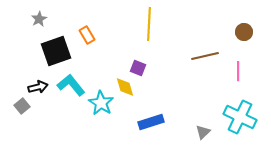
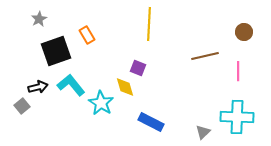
cyan cross: moved 3 px left; rotated 24 degrees counterclockwise
blue rectangle: rotated 45 degrees clockwise
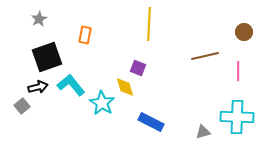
orange rectangle: moved 2 px left; rotated 42 degrees clockwise
black square: moved 9 px left, 6 px down
cyan star: moved 1 px right
gray triangle: rotated 28 degrees clockwise
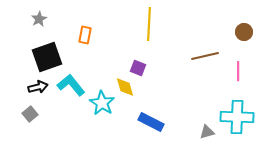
gray square: moved 8 px right, 8 px down
gray triangle: moved 4 px right
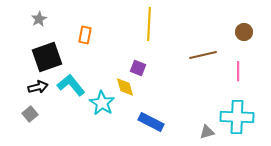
brown line: moved 2 px left, 1 px up
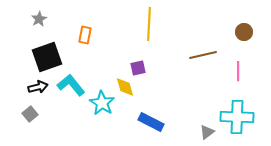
purple square: rotated 35 degrees counterclockwise
gray triangle: rotated 21 degrees counterclockwise
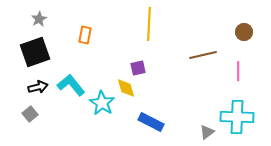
black square: moved 12 px left, 5 px up
yellow diamond: moved 1 px right, 1 px down
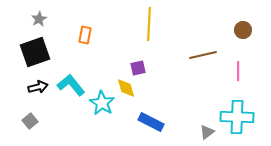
brown circle: moved 1 px left, 2 px up
gray square: moved 7 px down
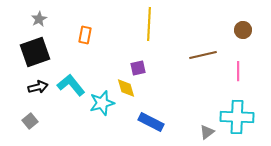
cyan star: rotated 25 degrees clockwise
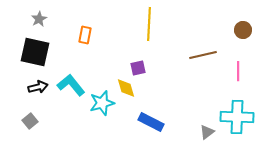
black square: rotated 32 degrees clockwise
